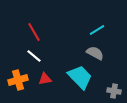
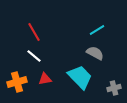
orange cross: moved 1 px left, 2 px down
gray cross: moved 3 px up; rotated 24 degrees counterclockwise
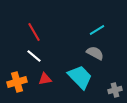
gray cross: moved 1 px right, 2 px down
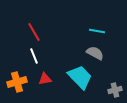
cyan line: moved 1 px down; rotated 42 degrees clockwise
white line: rotated 28 degrees clockwise
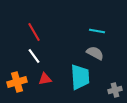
white line: rotated 14 degrees counterclockwise
cyan trapezoid: rotated 40 degrees clockwise
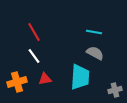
cyan line: moved 3 px left, 1 px down
cyan trapezoid: rotated 8 degrees clockwise
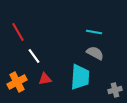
red line: moved 16 px left
orange cross: rotated 12 degrees counterclockwise
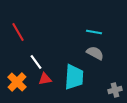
white line: moved 2 px right, 6 px down
cyan trapezoid: moved 6 px left
orange cross: rotated 18 degrees counterclockwise
